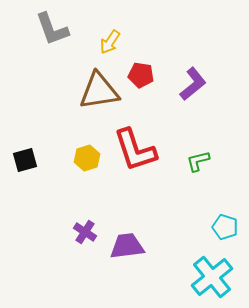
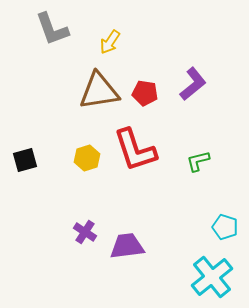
red pentagon: moved 4 px right, 18 px down
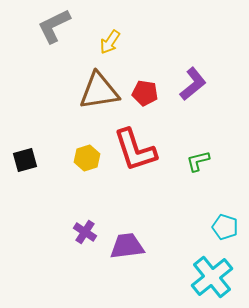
gray L-shape: moved 2 px right, 3 px up; rotated 84 degrees clockwise
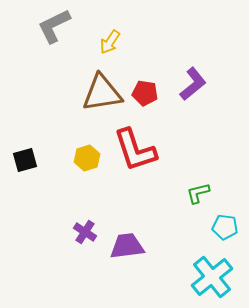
brown triangle: moved 3 px right, 2 px down
green L-shape: moved 32 px down
cyan pentagon: rotated 10 degrees counterclockwise
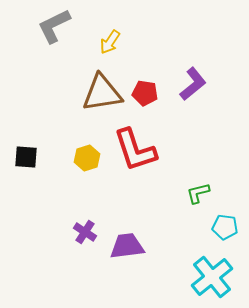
black square: moved 1 px right, 3 px up; rotated 20 degrees clockwise
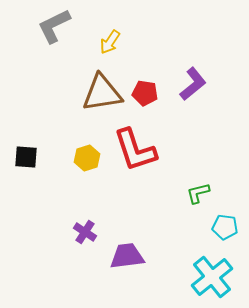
purple trapezoid: moved 10 px down
